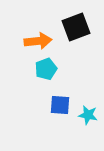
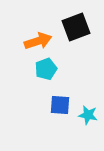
orange arrow: rotated 12 degrees counterclockwise
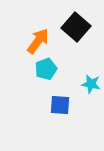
black square: rotated 28 degrees counterclockwise
orange arrow: rotated 36 degrees counterclockwise
cyan star: moved 3 px right, 31 px up
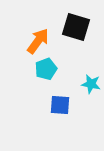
black square: rotated 24 degrees counterclockwise
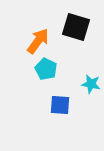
cyan pentagon: rotated 25 degrees counterclockwise
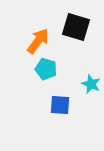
cyan pentagon: rotated 10 degrees counterclockwise
cyan star: rotated 12 degrees clockwise
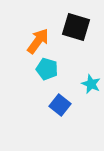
cyan pentagon: moved 1 px right
blue square: rotated 35 degrees clockwise
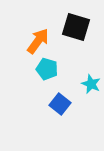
blue square: moved 1 px up
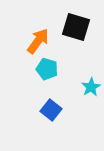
cyan star: moved 3 px down; rotated 18 degrees clockwise
blue square: moved 9 px left, 6 px down
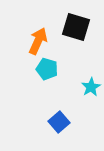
orange arrow: rotated 12 degrees counterclockwise
blue square: moved 8 px right, 12 px down; rotated 10 degrees clockwise
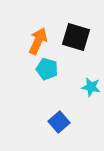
black square: moved 10 px down
cyan star: rotated 30 degrees counterclockwise
